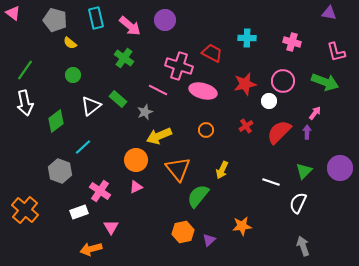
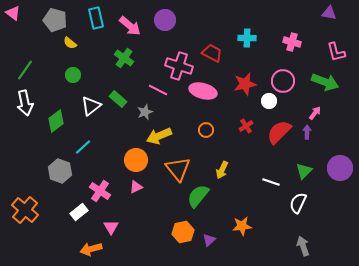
white rectangle at (79, 212): rotated 18 degrees counterclockwise
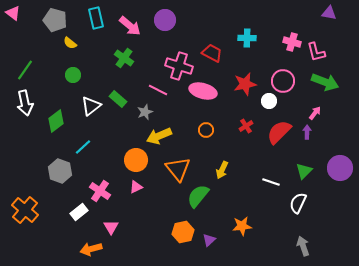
pink L-shape at (336, 52): moved 20 px left
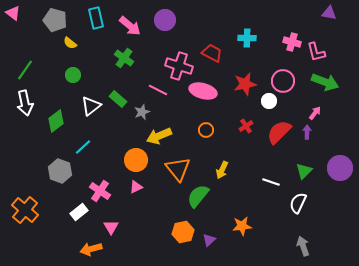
gray star at (145, 112): moved 3 px left
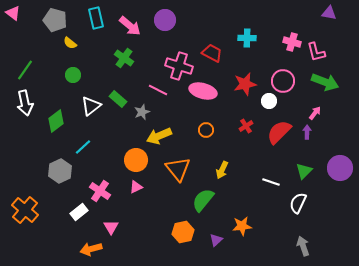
gray hexagon at (60, 171): rotated 15 degrees clockwise
green semicircle at (198, 196): moved 5 px right, 4 px down
purple triangle at (209, 240): moved 7 px right
